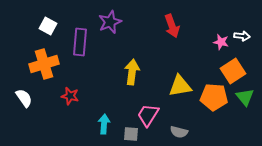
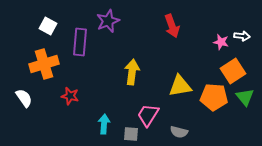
purple star: moved 2 px left, 1 px up
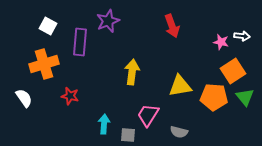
gray square: moved 3 px left, 1 px down
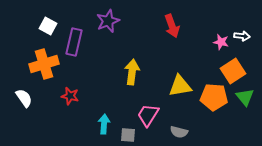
purple rectangle: moved 6 px left; rotated 8 degrees clockwise
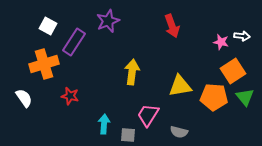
purple rectangle: rotated 20 degrees clockwise
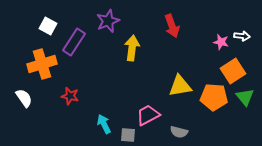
orange cross: moved 2 px left
yellow arrow: moved 24 px up
pink trapezoid: rotated 30 degrees clockwise
cyan arrow: rotated 30 degrees counterclockwise
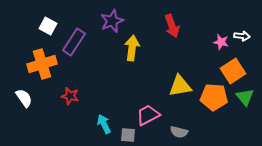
purple star: moved 4 px right
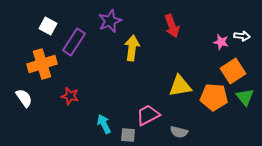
purple star: moved 2 px left
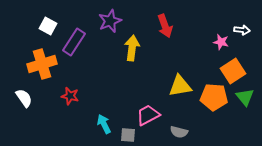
red arrow: moved 7 px left
white arrow: moved 6 px up
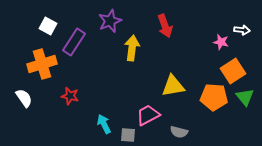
yellow triangle: moved 7 px left
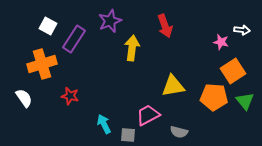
purple rectangle: moved 3 px up
green triangle: moved 4 px down
